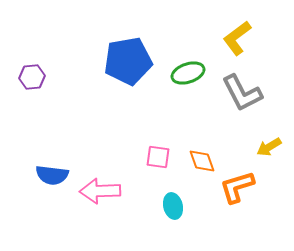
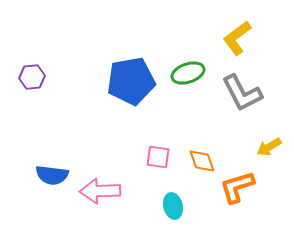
blue pentagon: moved 3 px right, 20 px down
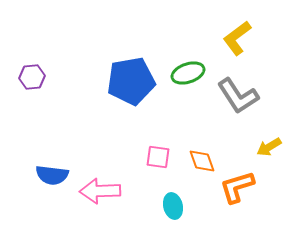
gray L-shape: moved 4 px left, 3 px down; rotated 6 degrees counterclockwise
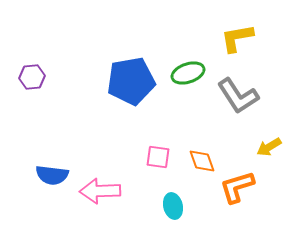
yellow L-shape: rotated 27 degrees clockwise
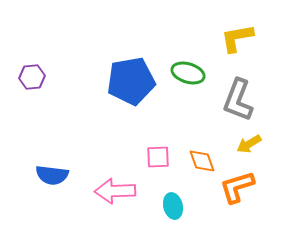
green ellipse: rotated 36 degrees clockwise
gray L-shape: moved 4 px down; rotated 54 degrees clockwise
yellow arrow: moved 20 px left, 3 px up
pink square: rotated 10 degrees counterclockwise
pink arrow: moved 15 px right
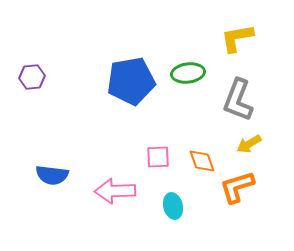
green ellipse: rotated 24 degrees counterclockwise
